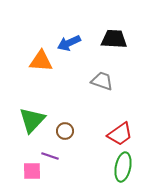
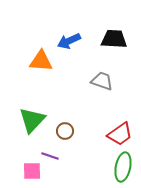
blue arrow: moved 2 px up
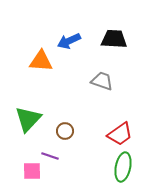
green triangle: moved 4 px left, 1 px up
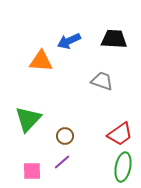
brown circle: moved 5 px down
purple line: moved 12 px right, 6 px down; rotated 60 degrees counterclockwise
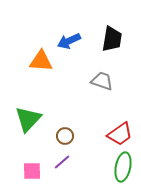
black trapezoid: moved 2 px left; rotated 96 degrees clockwise
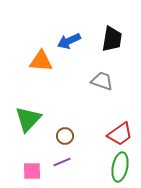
purple line: rotated 18 degrees clockwise
green ellipse: moved 3 px left
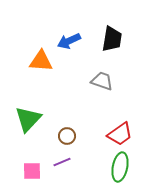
brown circle: moved 2 px right
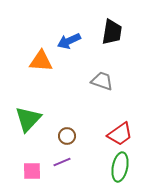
black trapezoid: moved 7 px up
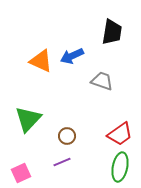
blue arrow: moved 3 px right, 15 px down
orange triangle: rotated 20 degrees clockwise
pink square: moved 11 px left, 2 px down; rotated 24 degrees counterclockwise
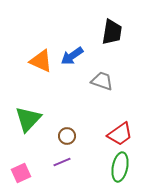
blue arrow: rotated 10 degrees counterclockwise
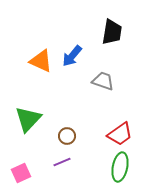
blue arrow: rotated 15 degrees counterclockwise
gray trapezoid: moved 1 px right
